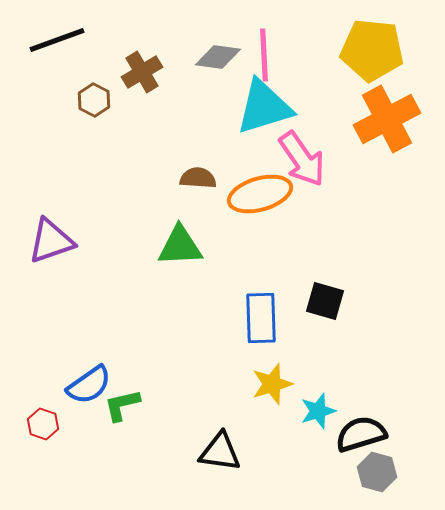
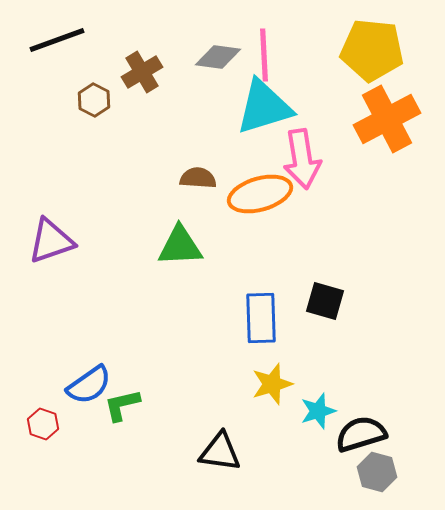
pink arrow: rotated 26 degrees clockwise
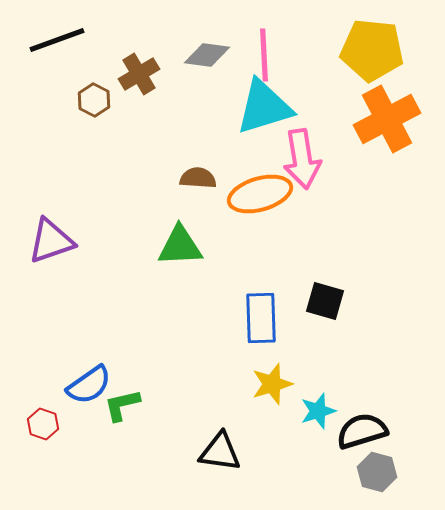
gray diamond: moved 11 px left, 2 px up
brown cross: moved 3 px left, 2 px down
black semicircle: moved 1 px right, 3 px up
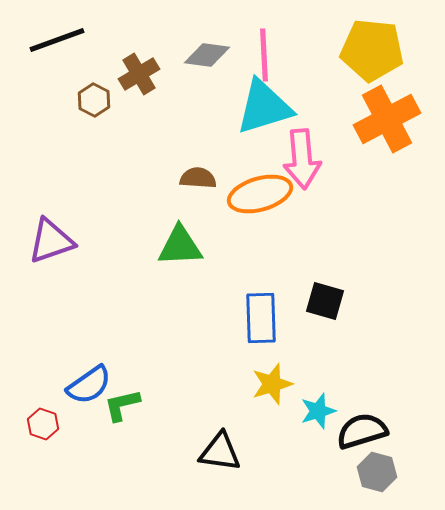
pink arrow: rotated 4 degrees clockwise
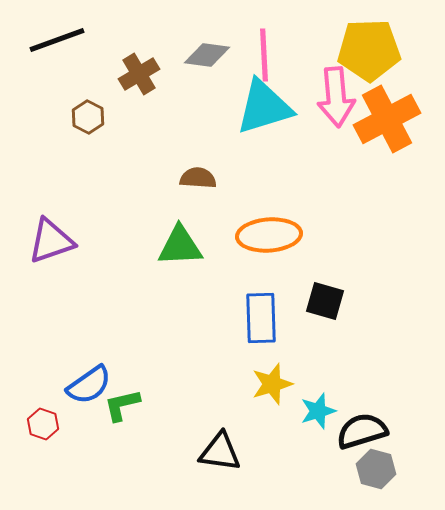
yellow pentagon: moved 3 px left; rotated 8 degrees counterclockwise
brown hexagon: moved 6 px left, 17 px down
pink arrow: moved 34 px right, 62 px up
orange ellipse: moved 9 px right, 41 px down; rotated 12 degrees clockwise
gray hexagon: moved 1 px left, 3 px up
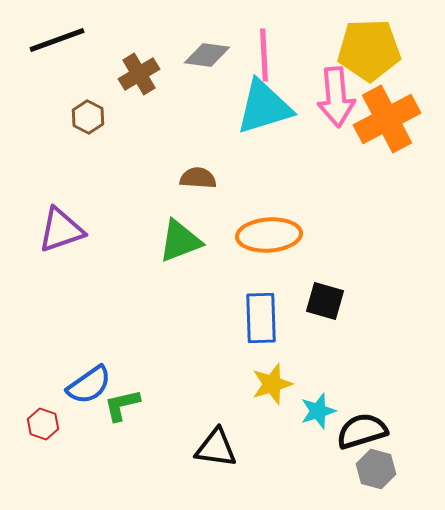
purple triangle: moved 10 px right, 11 px up
green triangle: moved 5 px up; rotated 18 degrees counterclockwise
black triangle: moved 4 px left, 4 px up
